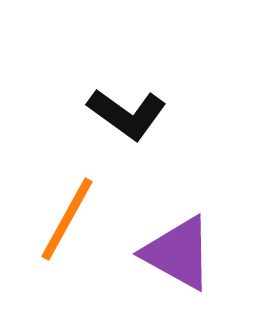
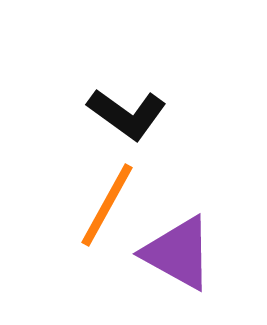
orange line: moved 40 px right, 14 px up
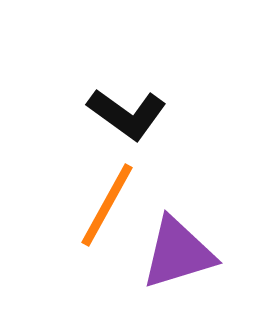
purple triangle: rotated 46 degrees counterclockwise
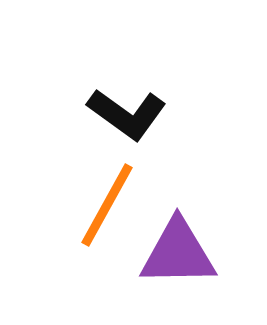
purple triangle: rotated 16 degrees clockwise
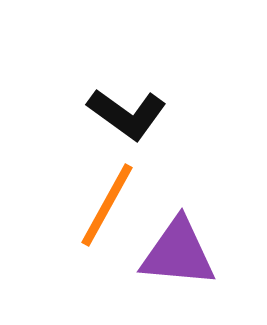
purple triangle: rotated 6 degrees clockwise
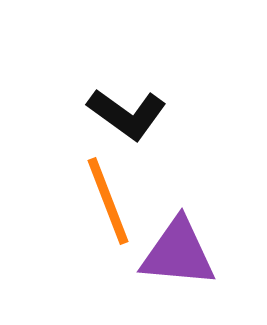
orange line: moved 1 px right, 4 px up; rotated 50 degrees counterclockwise
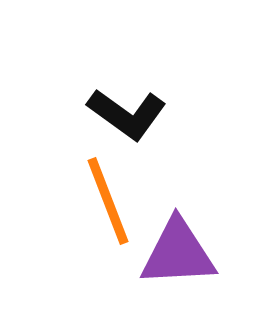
purple triangle: rotated 8 degrees counterclockwise
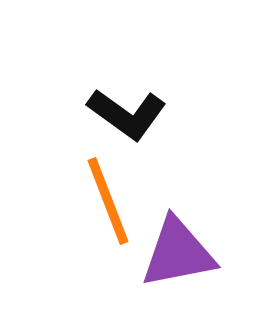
purple triangle: rotated 8 degrees counterclockwise
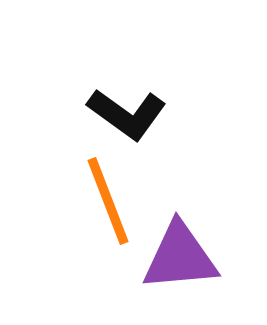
purple triangle: moved 2 px right, 4 px down; rotated 6 degrees clockwise
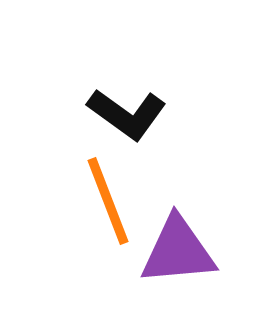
purple triangle: moved 2 px left, 6 px up
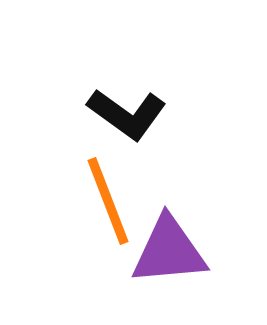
purple triangle: moved 9 px left
